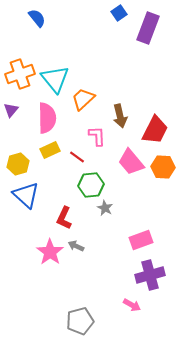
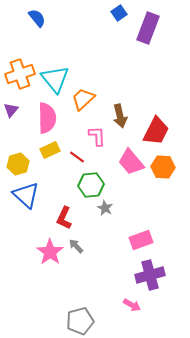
red trapezoid: moved 1 px right, 1 px down
gray arrow: rotated 21 degrees clockwise
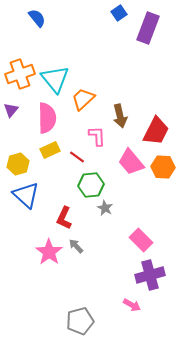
pink rectangle: rotated 65 degrees clockwise
pink star: moved 1 px left
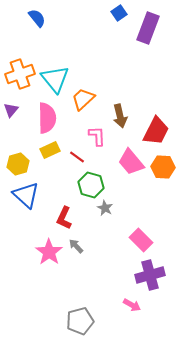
green hexagon: rotated 20 degrees clockwise
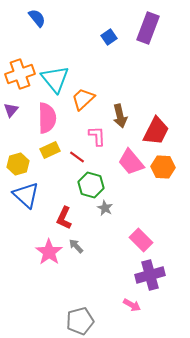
blue square: moved 10 px left, 24 px down
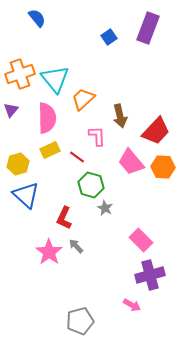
red trapezoid: rotated 16 degrees clockwise
